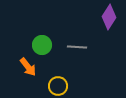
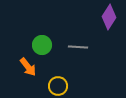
gray line: moved 1 px right
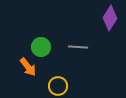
purple diamond: moved 1 px right, 1 px down
green circle: moved 1 px left, 2 px down
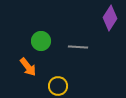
green circle: moved 6 px up
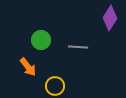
green circle: moved 1 px up
yellow circle: moved 3 px left
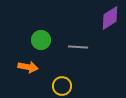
purple diamond: rotated 25 degrees clockwise
orange arrow: rotated 42 degrees counterclockwise
yellow circle: moved 7 px right
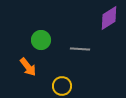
purple diamond: moved 1 px left
gray line: moved 2 px right, 2 px down
orange arrow: rotated 42 degrees clockwise
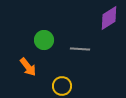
green circle: moved 3 px right
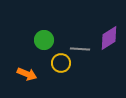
purple diamond: moved 20 px down
orange arrow: moved 1 px left, 7 px down; rotated 30 degrees counterclockwise
yellow circle: moved 1 px left, 23 px up
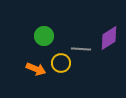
green circle: moved 4 px up
gray line: moved 1 px right
orange arrow: moved 9 px right, 5 px up
